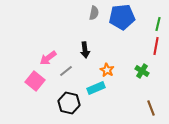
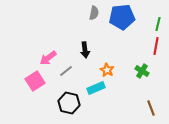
pink square: rotated 18 degrees clockwise
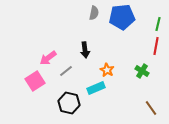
brown line: rotated 14 degrees counterclockwise
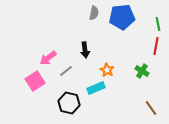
green line: rotated 24 degrees counterclockwise
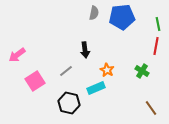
pink arrow: moved 31 px left, 3 px up
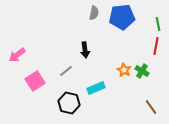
orange star: moved 17 px right
brown line: moved 1 px up
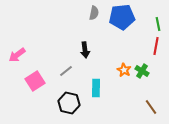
cyan rectangle: rotated 66 degrees counterclockwise
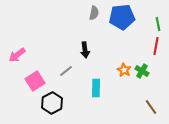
black hexagon: moved 17 px left; rotated 20 degrees clockwise
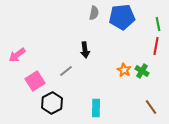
cyan rectangle: moved 20 px down
